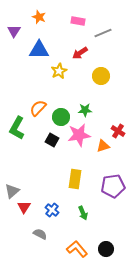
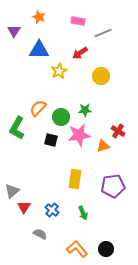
black square: moved 1 px left; rotated 16 degrees counterclockwise
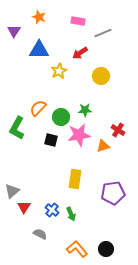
red cross: moved 1 px up
purple pentagon: moved 7 px down
green arrow: moved 12 px left, 1 px down
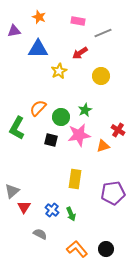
purple triangle: rotated 48 degrees clockwise
blue triangle: moved 1 px left, 1 px up
green star: rotated 24 degrees counterclockwise
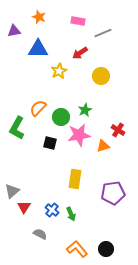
black square: moved 1 px left, 3 px down
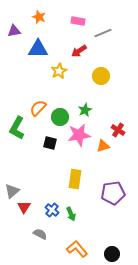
red arrow: moved 1 px left, 2 px up
green circle: moved 1 px left
black circle: moved 6 px right, 5 px down
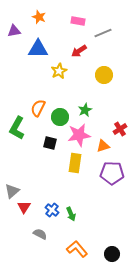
yellow circle: moved 3 px right, 1 px up
orange semicircle: rotated 18 degrees counterclockwise
red cross: moved 2 px right, 1 px up; rotated 24 degrees clockwise
yellow rectangle: moved 16 px up
purple pentagon: moved 1 px left, 20 px up; rotated 10 degrees clockwise
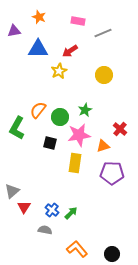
red arrow: moved 9 px left
orange semicircle: moved 2 px down; rotated 12 degrees clockwise
red cross: rotated 16 degrees counterclockwise
green arrow: moved 1 px up; rotated 112 degrees counterclockwise
gray semicircle: moved 5 px right, 4 px up; rotated 16 degrees counterclockwise
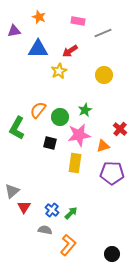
orange L-shape: moved 9 px left, 4 px up; rotated 80 degrees clockwise
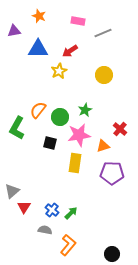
orange star: moved 1 px up
